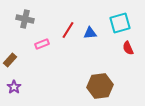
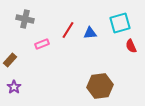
red semicircle: moved 3 px right, 2 px up
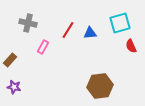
gray cross: moved 3 px right, 4 px down
pink rectangle: moved 1 px right, 3 px down; rotated 40 degrees counterclockwise
purple star: rotated 24 degrees counterclockwise
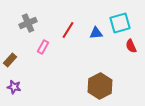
gray cross: rotated 36 degrees counterclockwise
blue triangle: moved 6 px right
brown hexagon: rotated 20 degrees counterclockwise
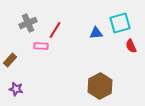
red line: moved 13 px left
pink rectangle: moved 2 px left, 1 px up; rotated 64 degrees clockwise
purple star: moved 2 px right, 2 px down
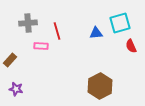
gray cross: rotated 18 degrees clockwise
red line: moved 2 px right, 1 px down; rotated 48 degrees counterclockwise
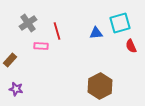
gray cross: rotated 30 degrees counterclockwise
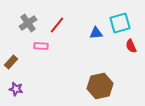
red line: moved 6 px up; rotated 54 degrees clockwise
brown rectangle: moved 1 px right, 2 px down
brown hexagon: rotated 15 degrees clockwise
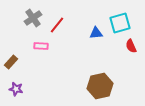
gray cross: moved 5 px right, 5 px up
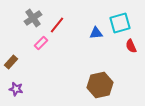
pink rectangle: moved 3 px up; rotated 48 degrees counterclockwise
brown hexagon: moved 1 px up
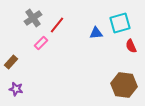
brown hexagon: moved 24 px right; rotated 20 degrees clockwise
